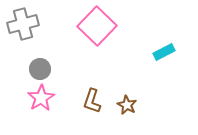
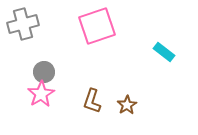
pink square: rotated 27 degrees clockwise
cyan rectangle: rotated 65 degrees clockwise
gray circle: moved 4 px right, 3 px down
pink star: moved 4 px up
brown star: rotated 12 degrees clockwise
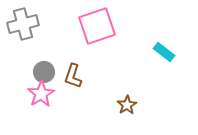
brown L-shape: moved 19 px left, 25 px up
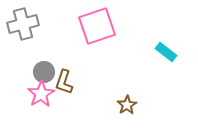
cyan rectangle: moved 2 px right
brown L-shape: moved 9 px left, 6 px down
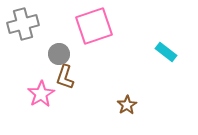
pink square: moved 3 px left
gray circle: moved 15 px right, 18 px up
brown L-shape: moved 1 px right, 5 px up
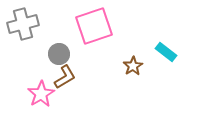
brown L-shape: rotated 140 degrees counterclockwise
brown star: moved 6 px right, 39 px up
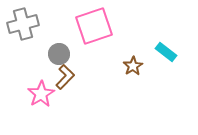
brown L-shape: rotated 15 degrees counterclockwise
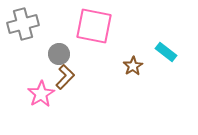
pink square: rotated 30 degrees clockwise
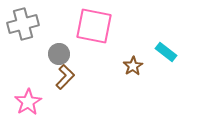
pink star: moved 13 px left, 8 px down
